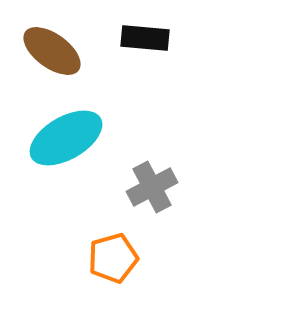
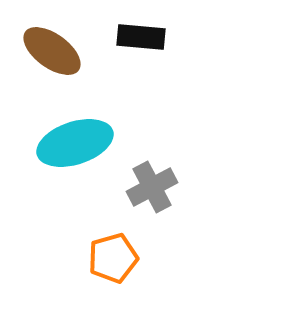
black rectangle: moved 4 px left, 1 px up
cyan ellipse: moved 9 px right, 5 px down; rotated 12 degrees clockwise
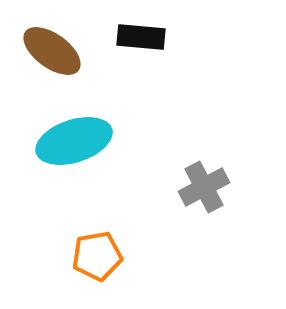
cyan ellipse: moved 1 px left, 2 px up
gray cross: moved 52 px right
orange pentagon: moved 16 px left, 2 px up; rotated 6 degrees clockwise
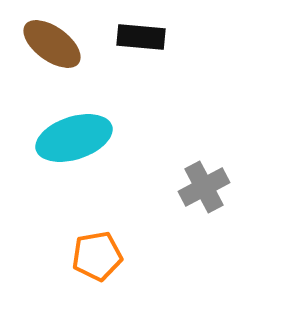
brown ellipse: moved 7 px up
cyan ellipse: moved 3 px up
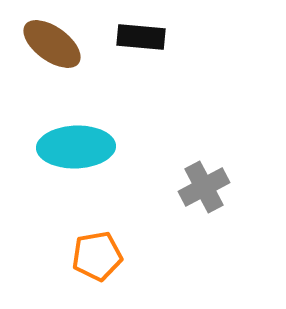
cyan ellipse: moved 2 px right, 9 px down; rotated 16 degrees clockwise
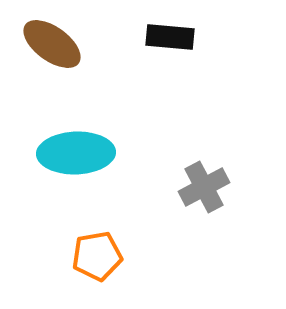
black rectangle: moved 29 px right
cyan ellipse: moved 6 px down
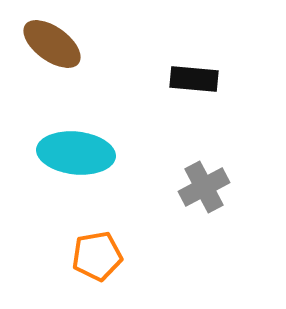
black rectangle: moved 24 px right, 42 px down
cyan ellipse: rotated 8 degrees clockwise
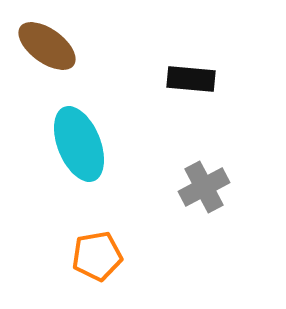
brown ellipse: moved 5 px left, 2 px down
black rectangle: moved 3 px left
cyan ellipse: moved 3 px right, 9 px up; rotated 62 degrees clockwise
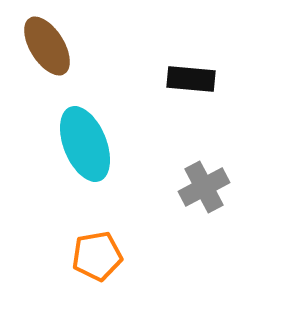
brown ellipse: rotated 22 degrees clockwise
cyan ellipse: moved 6 px right
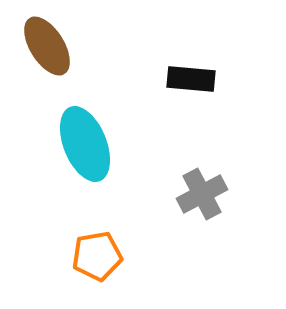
gray cross: moved 2 px left, 7 px down
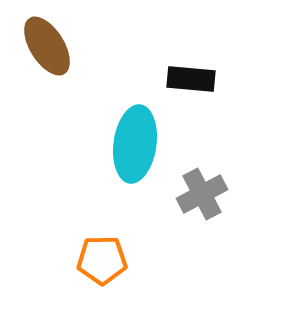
cyan ellipse: moved 50 px right; rotated 30 degrees clockwise
orange pentagon: moved 5 px right, 4 px down; rotated 9 degrees clockwise
